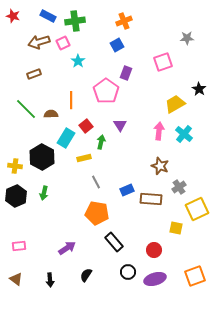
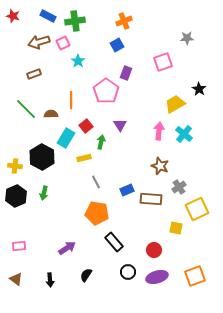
purple ellipse at (155, 279): moved 2 px right, 2 px up
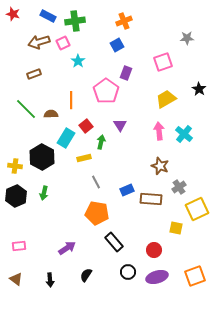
red star at (13, 16): moved 2 px up
yellow trapezoid at (175, 104): moved 9 px left, 5 px up
pink arrow at (159, 131): rotated 12 degrees counterclockwise
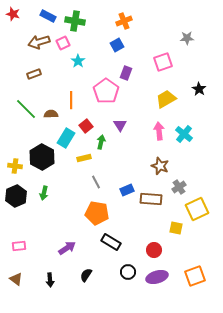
green cross at (75, 21): rotated 18 degrees clockwise
black rectangle at (114, 242): moved 3 px left; rotated 18 degrees counterclockwise
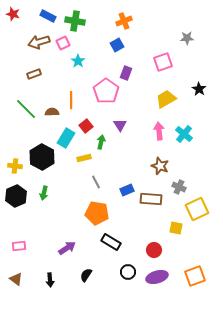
brown semicircle at (51, 114): moved 1 px right, 2 px up
gray cross at (179, 187): rotated 32 degrees counterclockwise
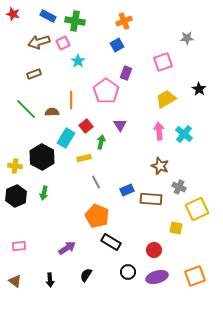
orange pentagon at (97, 213): moved 3 px down; rotated 15 degrees clockwise
brown triangle at (16, 279): moved 1 px left, 2 px down
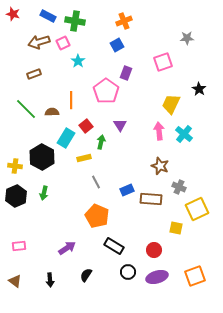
yellow trapezoid at (166, 99): moved 5 px right, 5 px down; rotated 35 degrees counterclockwise
black rectangle at (111, 242): moved 3 px right, 4 px down
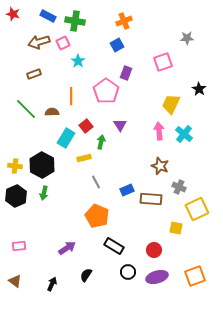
orange line at (71, 100): moved 4 px up
black hexagon at (42, 157): moved 8 px down
black arrow at (50, 280): moved 2 px right, 4 px down; rotated 152 degrees counterclockwise
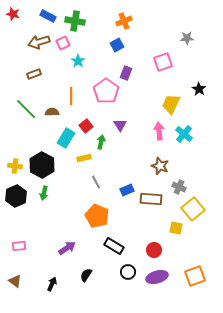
yellow square at (197, 209): moved 4 px left; rotated 15 degrees counterclockwise
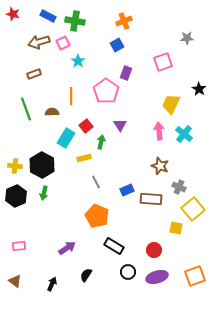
green line at (26, 109): rotated 25 degrees clockwise
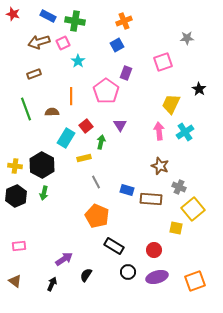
cyan cross at (184, 134): moved 1 px right, 2 px up; rotated 18 degrees clockwise
blue rectangle at (127, 190): rotated 40 degrees clockwise
purple arrow at (67, 248): moved 3 px left, 11 px down
orange square at (195, 276): moved 5 px down
